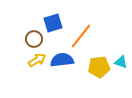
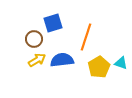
orange line: moved 5 px right, 1 px down; rotated 20 degrees counterclockwise
cyan triangle: moved 1 px down
yellow pentagon: rotated 25 degrees counterclockwise
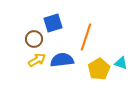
yellow pentagon: moved 2 px down
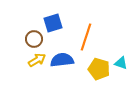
yellow pentagon: rotated 25 degrees counterclockwise
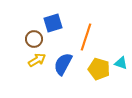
blue semicircle: moved 1 px right, 4 px down; rotated 55 degrees counterclockwise
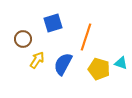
brown circle: moved 11 px left
yellow arrow: rotated 24 degrees counterclockwise
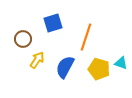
blue semicircle: moved 2 px right, 3 px down
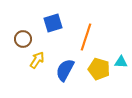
cyan triangle: moved 1 px up; rotated 16 degrees counterclockwise
blue semicircle: moved 3 px down
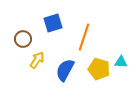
orange line: moved 2 px left
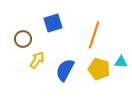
orange line: moved 10 px right, 2 px up
